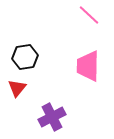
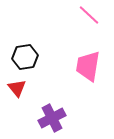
pink trapezoid: rotated 8 degrees clockwise
red triangle: rotated 18 degrees counterclockwise
purple cross: moved 1 px down
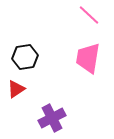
pink trapezoid: moved 8 px up
red triangle: moved 1 px left, 1 px down; rotated 36 degrees clockwise
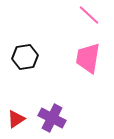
red triangle: moved 30 px down
purple cross: rotated 36 degrees counterclockwise
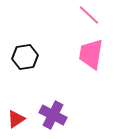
pink trapezoid: moved 3 px right, 4 px up
purple cross: moved 1 px right, 3 px up
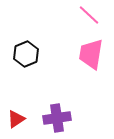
black hexagon: moved 1 px right, 3 px up; rotated 15 degrees counterclockwise
purple cross: moved 4 px right, 3 px down; rotated 36 degrees counterclockwise
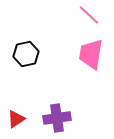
black hexagon: rotated 10 degrees clockwise
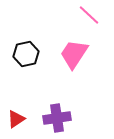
pink trapezoid: moved 17 px left; rotated 24 degrees clockwise
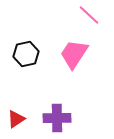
purple cross: rotated 8 degrees clockwise
